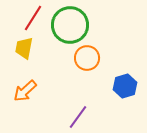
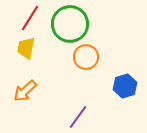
red line: moved 3 px left
green circle: moved 1 px up
yellow trapezoid: moved 2 px right
orange circle: moved 1 px left, 1 px up
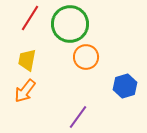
yellow trapezoid: moved 1 px right, 12 px down
orange arrow: rotated 10 degrees counterclockwise
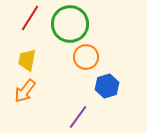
blue hexagon: moved 18 px left
